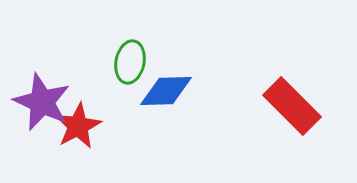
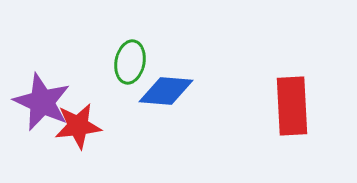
blue diamond: rotated 6 degrees clockwise
red rectangle: rotated 42 degrees clockwise
red star: rotated 21 degrees clockwise
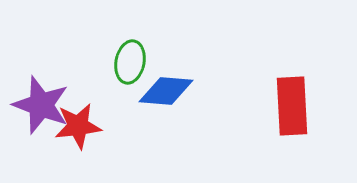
purple star: moved 1 px left, 3 px down; rotated 4 degrees counterclockwise
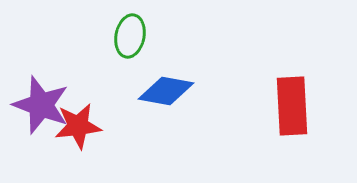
green ellipse: moved 26 px up
blue diamond: rotated 6 degrees clockwise
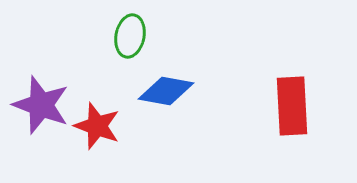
red star: moved 19 px right; rotated 27 degrees clockwise
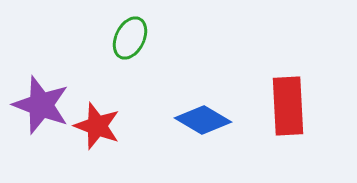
green ellipse: moved 2 px down; rotated 15 degrees clockwise
blue diamond: moved 37 px right, 29 px down; rotated 20 degrees clockwise
red rectangle: moved 4 px left
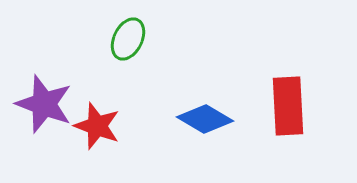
green ellipse: moved 2 px left, 1 px down
purple star: moved 3 px right, 1 px up
blue diamond: moved 2 px right, 1 px up
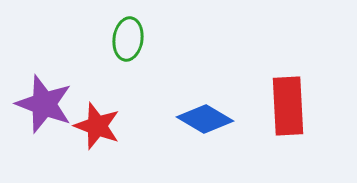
green ellipse: rotated 18 degrees counterclockwise
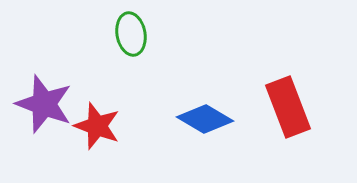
green ellipse: moved 3 px right, 5 px up; rotated 18 degrees counterclockwise
red rectangle: moved 1 px down; rotated 18 degrees counterclockwise
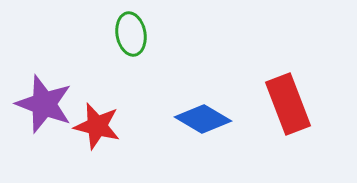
red rectangle: moved 3 px up
blue diamond: moved 2 px left
red star: rotated 6 degrees counterclockwise
